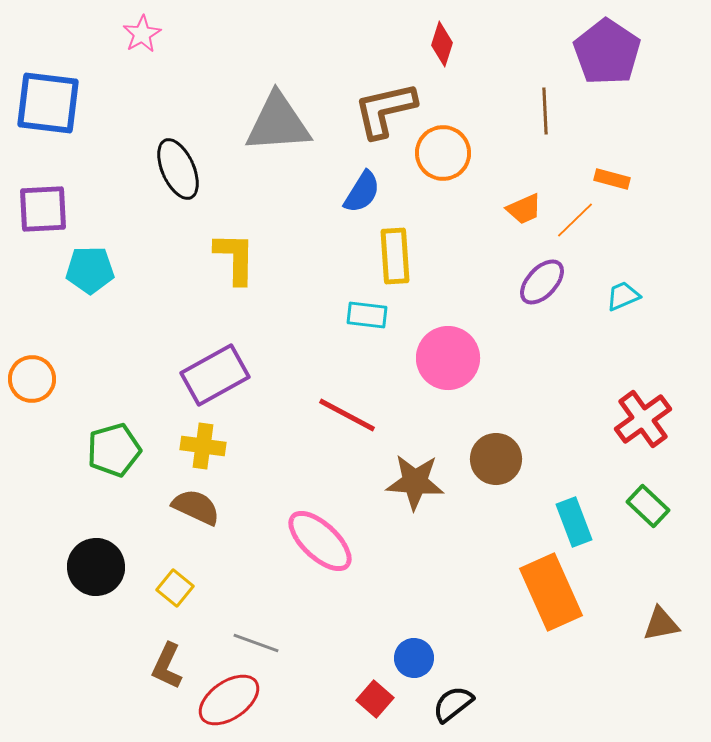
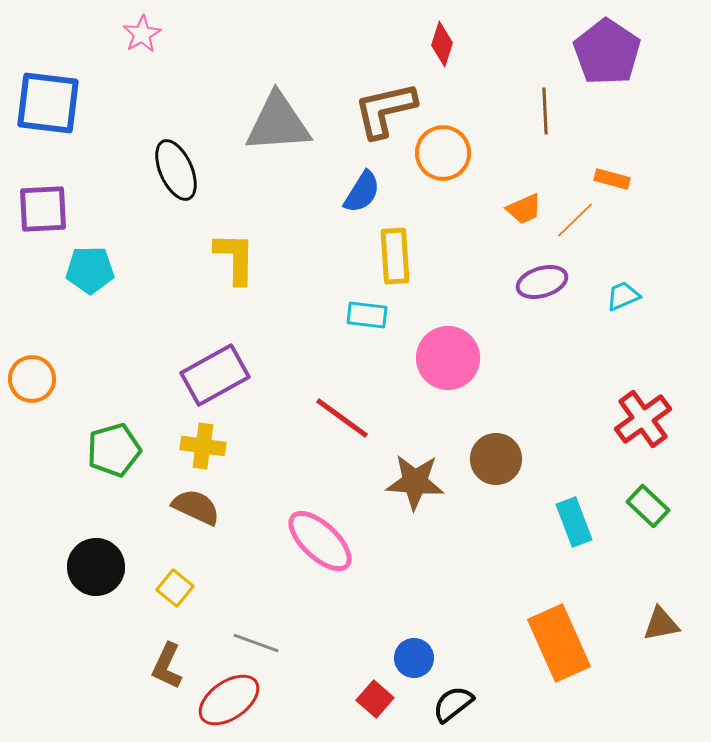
black ellipse at (178, 169): moved 2 px left, 1 px down
purple ellipse at (542, 282): rotated 30 degrees clockwise
red line at (347, 415): moved 5 px left, 3 px down; rotated 8 degrees clockwise
orange rectangle at (551, 592): moved 8 px right, 51 px down
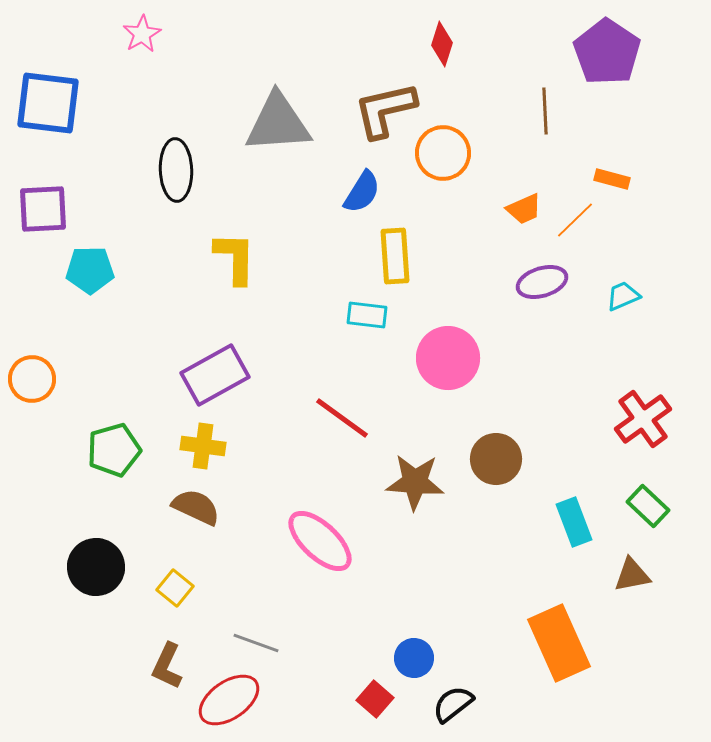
black ellipse at (176, 170): rotated 22 degrees clockwise
brown triangle at (661, 624): moved 29 px left, 49 px up
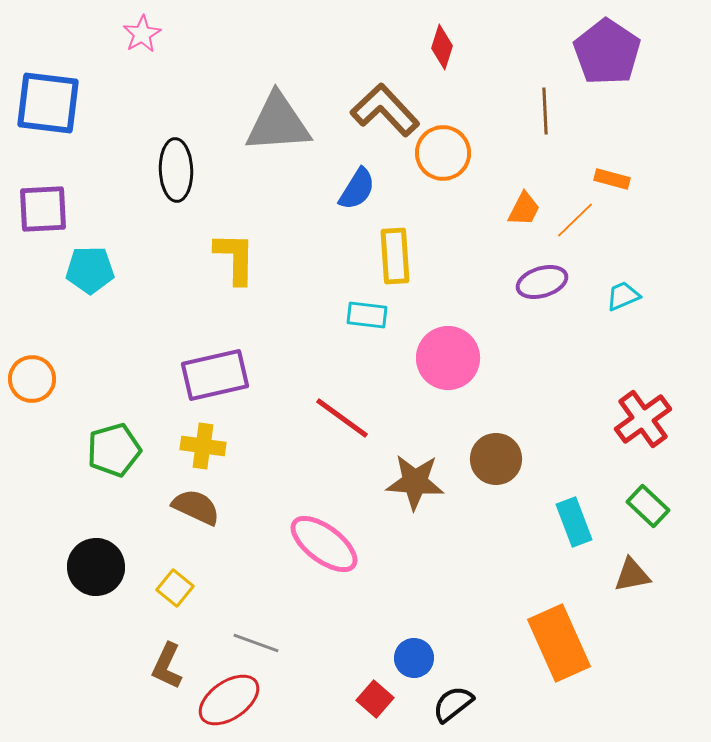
red diamond at (442, 44): moved 3 px down
brown L-shape at (385, 110): rotated 60 degrees clockwise
blue semicircle at (362, 192): moved 5 px left, 3 px up
orange trapezoid at (524, 209): rotated 39 degrees counterclockwise
purple rectangle at (215, 375): rotated 16 degrees clockwise
pink ellipse at (320, 541): moved 4 px right, 3 px down; rotated 6 degrees counterclockwise
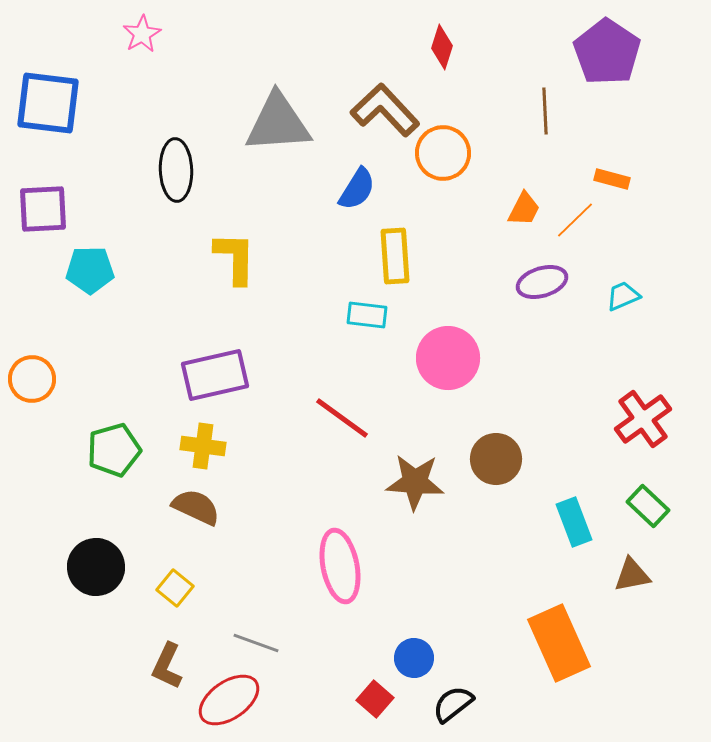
pink ellipse at (324, 544): moved 16 px right, 22 px down; rotated 42 degrees clockwise
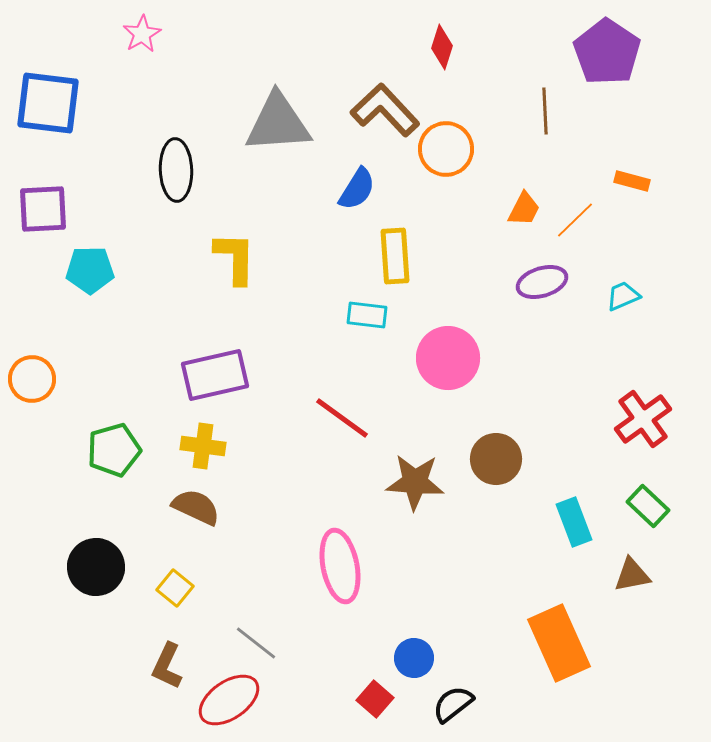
orange circle at (443, 153): moved 3 px right, 4 px up
orange rectangle at (612, 179): moved 20 px right, 2 px down
gray line at (256, 643): rotated 18 degrees clockwise
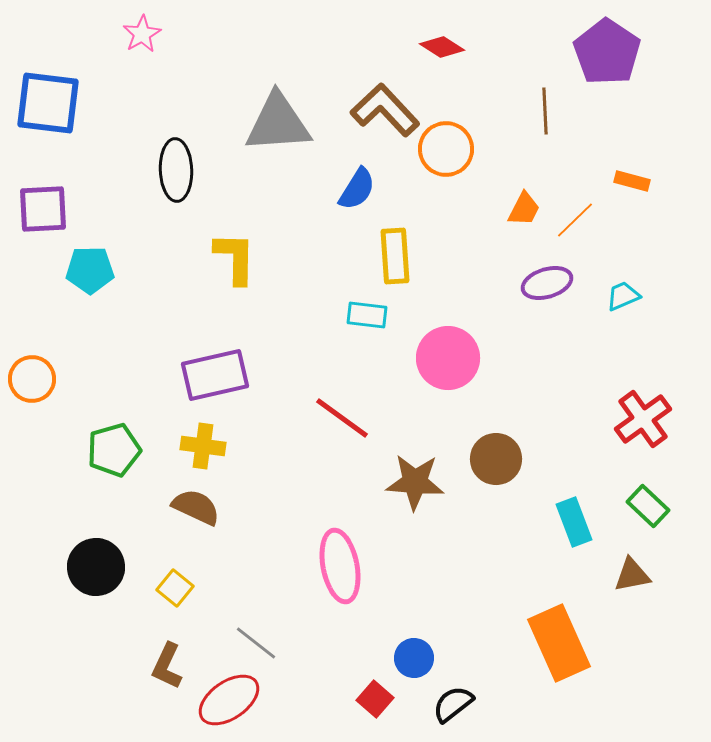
red diamond at (442, 47): rotated 75 degrees counterclockwise
purple ellipse at (542, 282): moved 5 px right, 1 px down
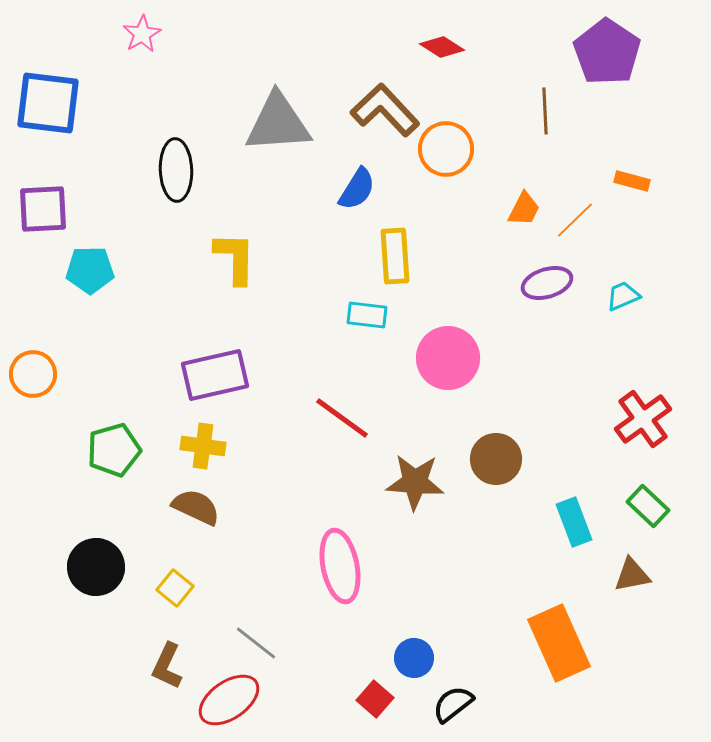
orange circle at (32, 379): moved 1 px right, 5 px up
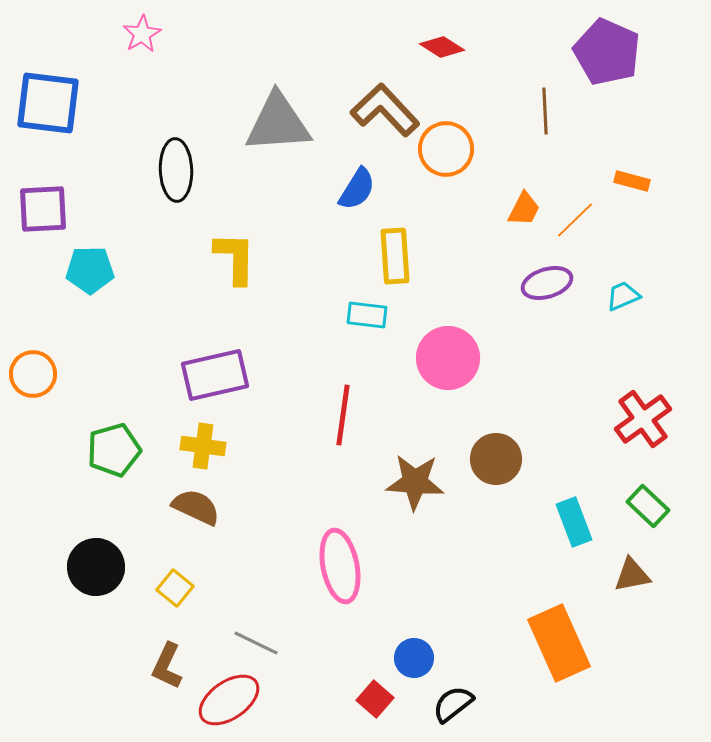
purple pentagon at (607, 52): rotated 10 degrees counterclockwise
red line at (342, 418): moved 1 px right, 3 px up; rotated 62 degrees clockwise
gray line at (256, 643): rotated 12 degrees counterclockwise
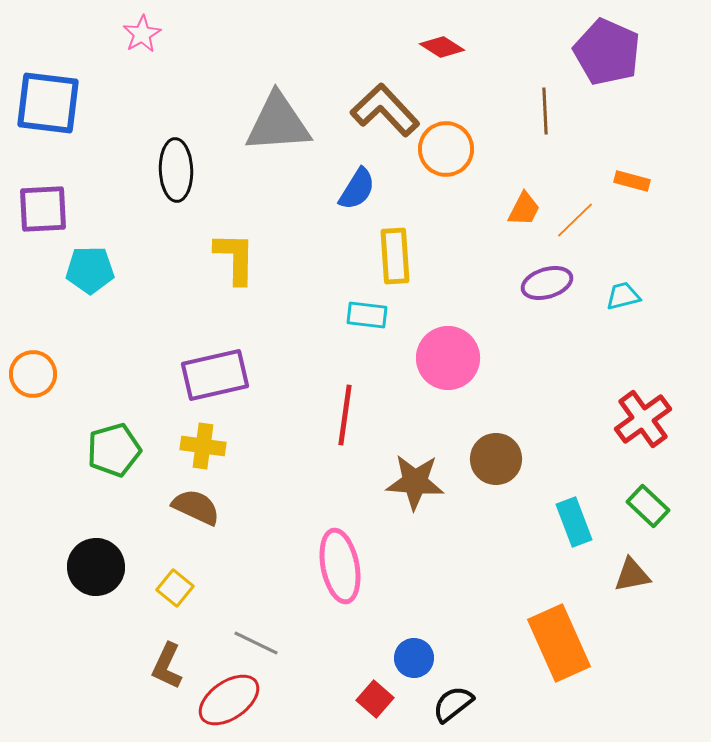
cyan trapezoid at (623, 296): rotated 9 degrees clockwise
red line at (343, 415): moved 2 px right
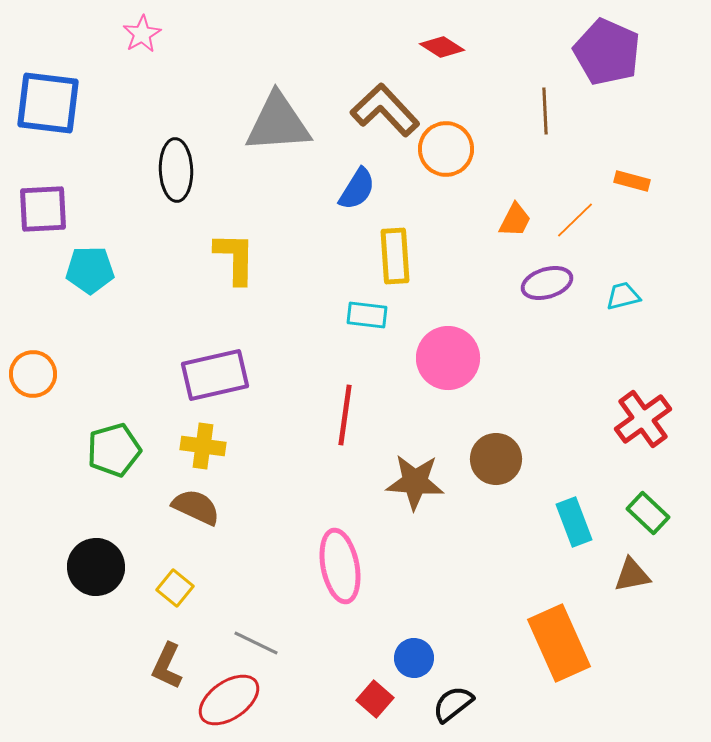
orange trapezoid at (524, 209): moved 9 px left, 11 px down
green rectangle at (648, 506): moved 7 px down
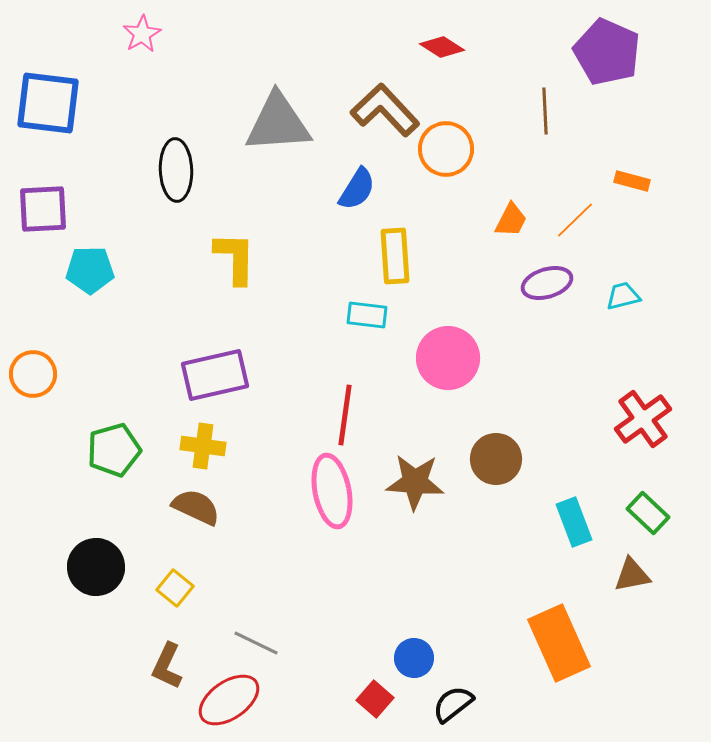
orange trapezoid at (515, 220): moved 4 px left
pink ellipse at (340, 566): moved 8 px left, 75 px up
